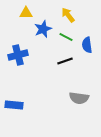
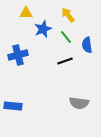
green line: rotated 24 degrees clockwise
gray semicircle: moved 5 px down
blue rectangle: moved 1 px left, 1 px down
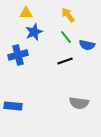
blue star: moved 9 px left, 3 px down
blue semicircle: rotated 70 degrees counterclockwise
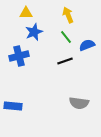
yellow arrow: rotated 14 degrees clockwise
blue semicircle: rotated 147 degrees clockwise
blue cross: moved 1 px right, 1 px down
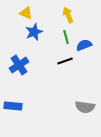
yellow triangle: rotated 24 degrees clockwise
green line: rotated 24 degrees clockwise
blue semicircle: moved 3 px left
blue cross: moved 9 px down; rotated 18 degrees counterclockwise
gray semicircle: moved 6 px right, 4 px down
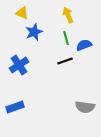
yellow triangle: moved 4 px left
green line: moved 1 px down
blue rectangle: moved 2 px right, 1 px down; rotated 24 degrees counterclockwise
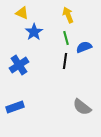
blue star: rotated 12 degrees counterclockwise
blue semicircle: moved 2 px down
black line: rotated 63 degrees counterclockwise
gray semicircle: moved 3 px left; rotated 30 degrees clockwise
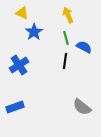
blue semicircle: rotated 49 degrees clockwise
